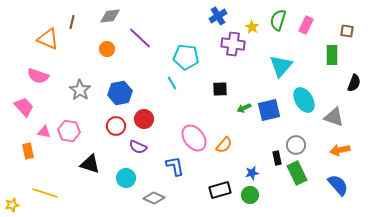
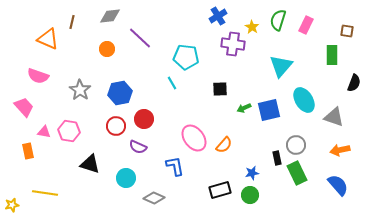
yellow line at (45, 193): rotated 10 degrees counterclockwise
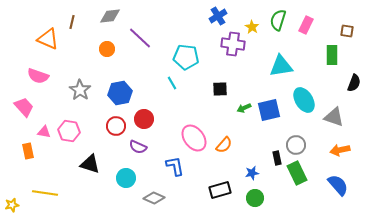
cyan triangle at (281, 66): rotated 40 degrees clockwise
green circle at (250, 195): moved 5 px right, 3 px down
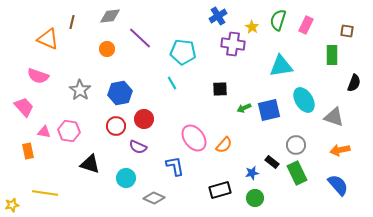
cyan pentagon at (186, 57): moved 3 px left, 5 px up
black rectangle at (277, 158): moved 5 px left, 4 px down; rotated 40 degrees counterclockwise
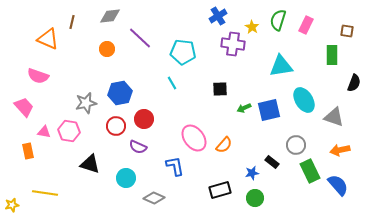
gray star at (80, 90): moved 6 px right, 13 px down; rotated 25 degrees clockwise
green rectangle at (297, 173): moved 13 px right, 2 px up
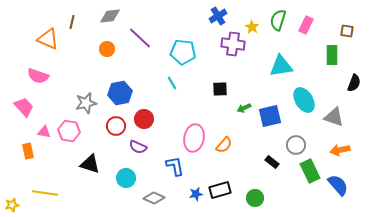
blue square at (269, 110): moved 1 px right, 6 px down
pink ellipse at (194, 138): rotated 48 degrees clockwise
blue star at (252, 173): moved 56 px left, 21 px down
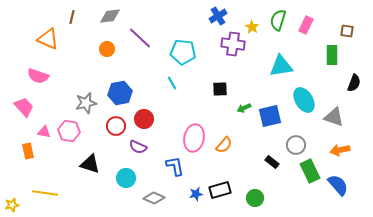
brown line at (72, 22): moved 5 px up
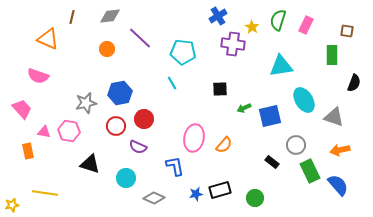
pink trapezoid at (24, 107): moved 2 px left, 2 px down
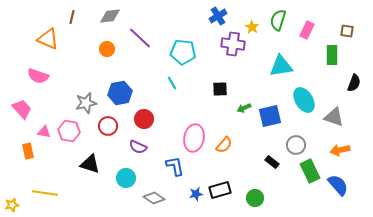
pink rectangle at (306, 25): moved 1 px right, 5 px down
red circle at (116, 126): moved 8 px left
gray diamond at (154, 198): rotated 10 degrees clockwise
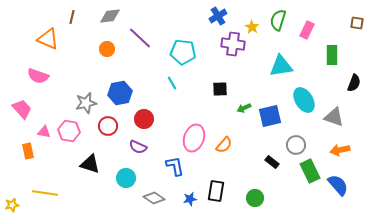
brown square at (347, 31): moved 10 px right, 8 px up
pink ellipse at (194, 138): rotated 8 degrees clockwise
black rectangle at (220, 190): moved 4 px left, 1 px down; rotated 65 degrees counterclockwise
blue star at (196, 194): moved 6 px left, 5 px down
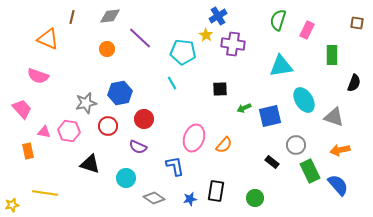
yellow star at (252, 27): moved 46 px left, 8 px down
